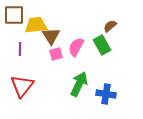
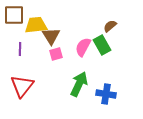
pink semicircle: moved 7 px right
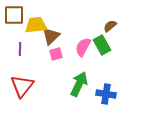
brown triangle: rotated 18 degrees clockwise
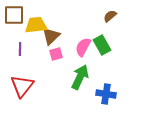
brown semicircle: moved 10 px up
green arrow: moved 1 px right, 7 px up
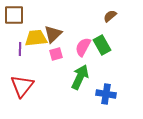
yellow trapezoid: moved 13 px down
brown triangle: moved 2 px right, 2 px up
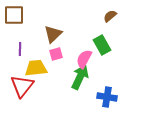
yellow trapezoid: moved 30 px down
pink semicircle: moved 1 px right, 12 px down
blue cross: moved 1 px right, 3 px down
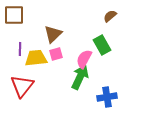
yellow trapezoid: moved 10 px up
blue cross: rotated 18 degrees counterclockwise
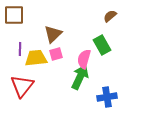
pink semicircle: rotated 12 degrees counterclockwise
